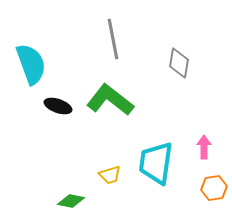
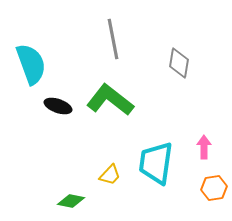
yellow trapezoid: rotated 30 degrees counterclockwise
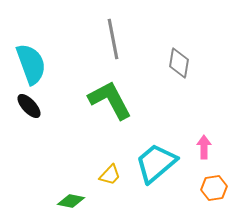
green L-shape: rotated 24 degrees clockwise
black ellipse: moved 29 px left; rotated 28 degrees clockwise
cyan trapezoid: rotated 42 degrees clockwise
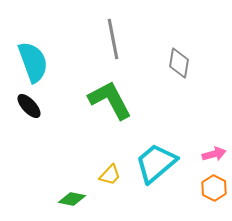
cyan semicircle: moved 2 px right, 2 px up
pink arrow: moved 10 px right, 7 px down; rotated 75 degrees clockwise
orange hexagon: rotated 25 degrees counterclockwise
green diamond: moved 1 px right, 2 px up
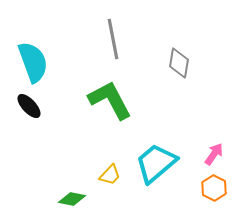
pink arrow: rotated 40 degrees counterclockwise
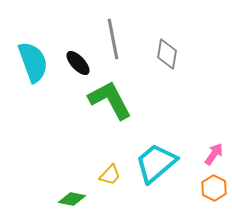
gray diamond: moved 12 px left, 9 px up
black ellipse: moved 49 px right, 43 px up
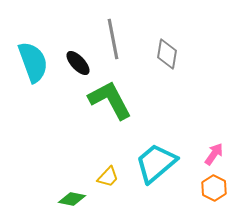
yellow trapezoid: moved 2 px left, 2 px down
